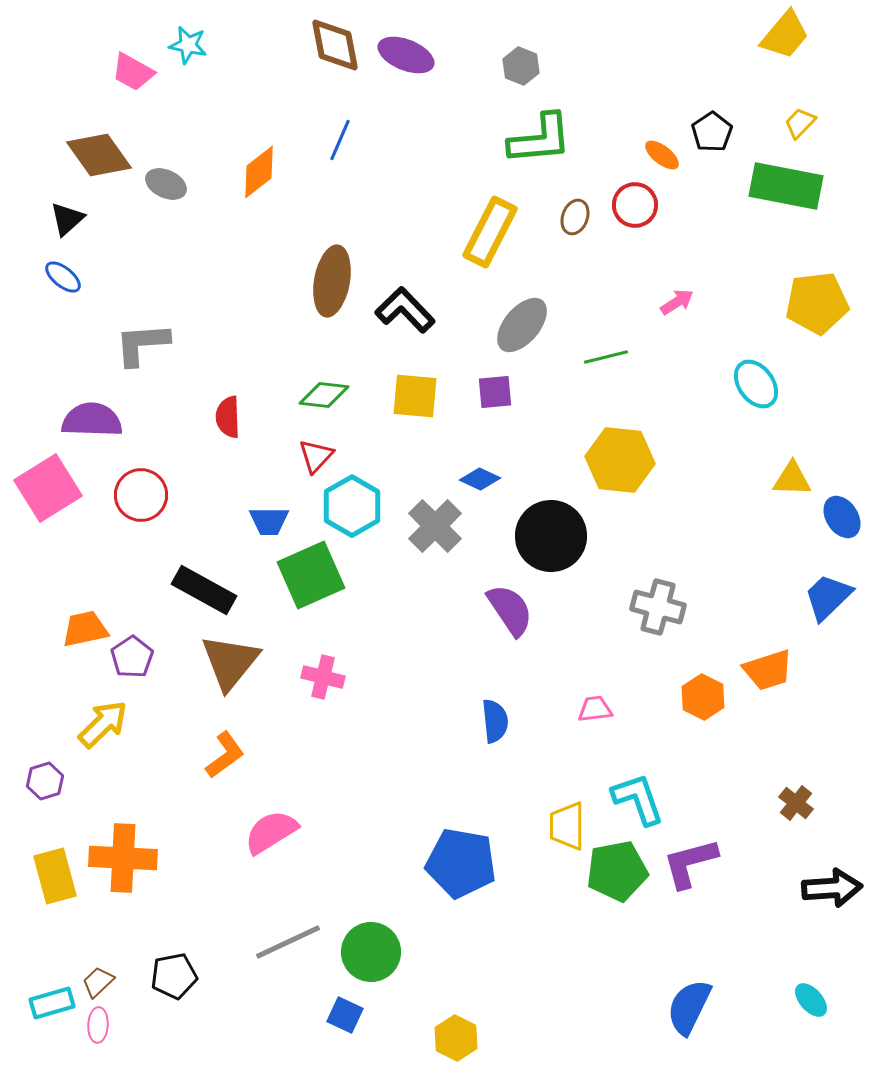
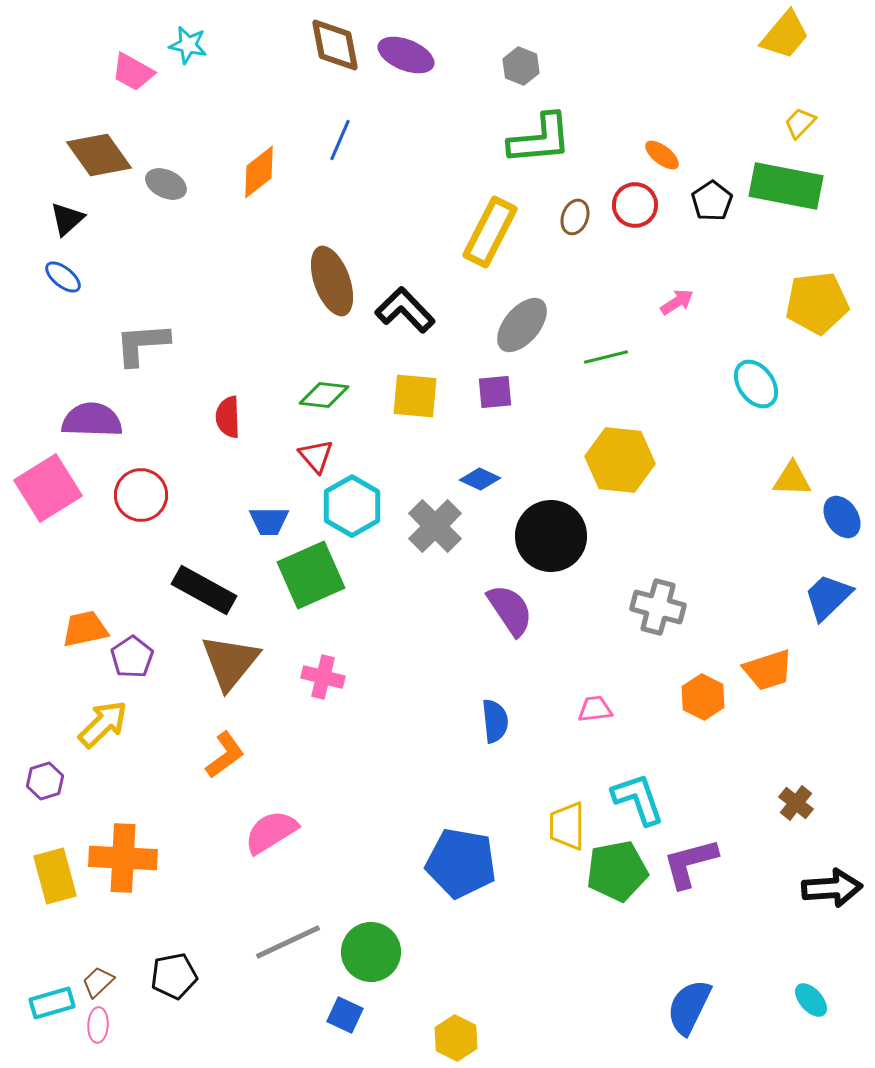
black pentagon at (712, 132): moved 69 px down
brown ellipse at (332, 281): rotated 30 degrees counterclockwise
red triangle at (316, 456): rotated 24 degrees counterclockwise
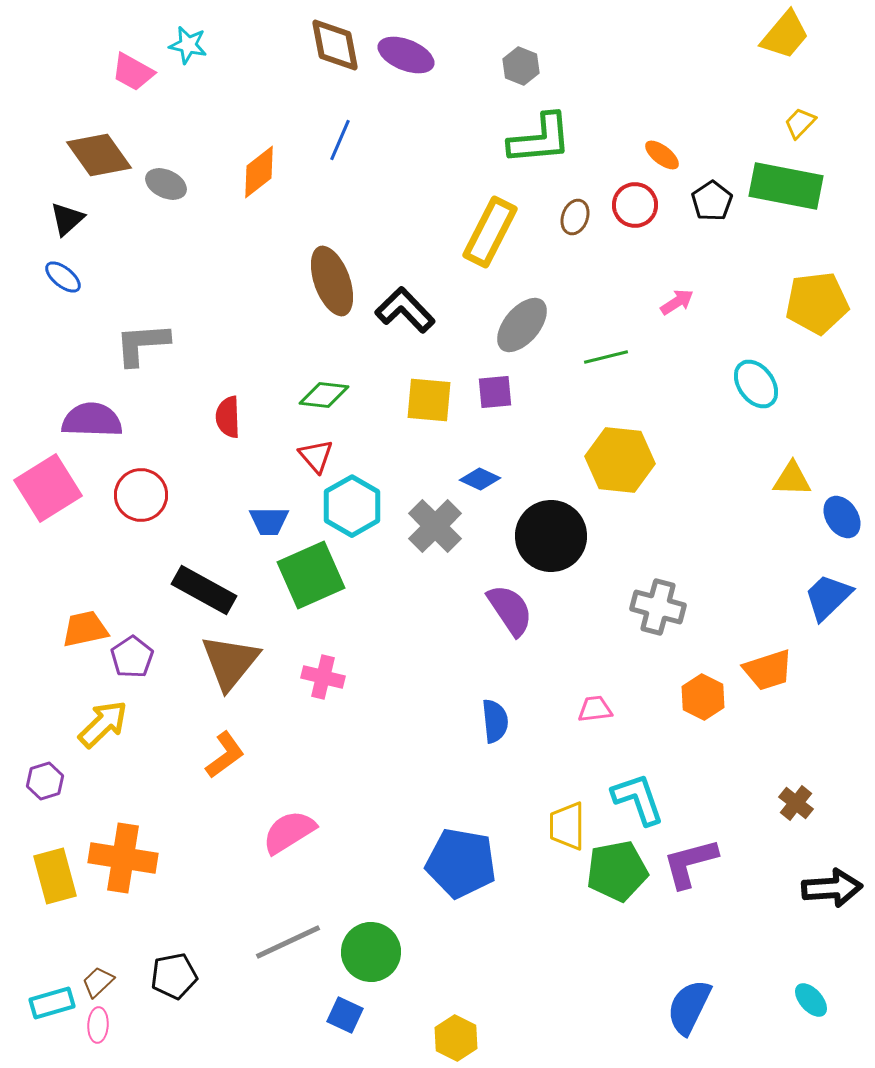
yellow square at (415, 396): moved 14 px right, 4 px down
pink semicircle at (271, 832): moved 18 px right
orange cross at (123, 858): rotated 6 degrees clockwise
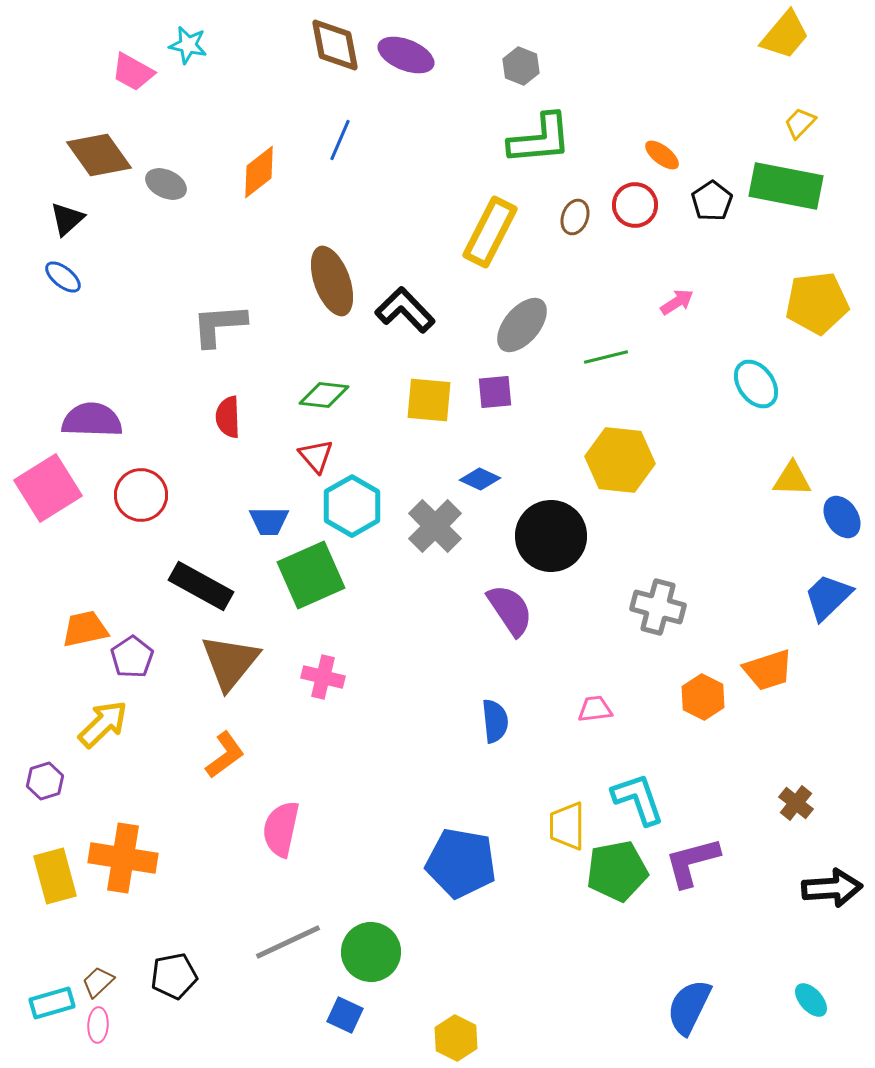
gray L-shape at (142, 344): moved 77 px right, 19 px up
black rectangle at (204, 590): moved 3 px left, 4 px up
pink semicircle at (289, 832): moved 8 px left, 3 px up; rotated 46 degrees counterclockwise
purple L-shape at (690, 863): moved 2 px right, 1 px up
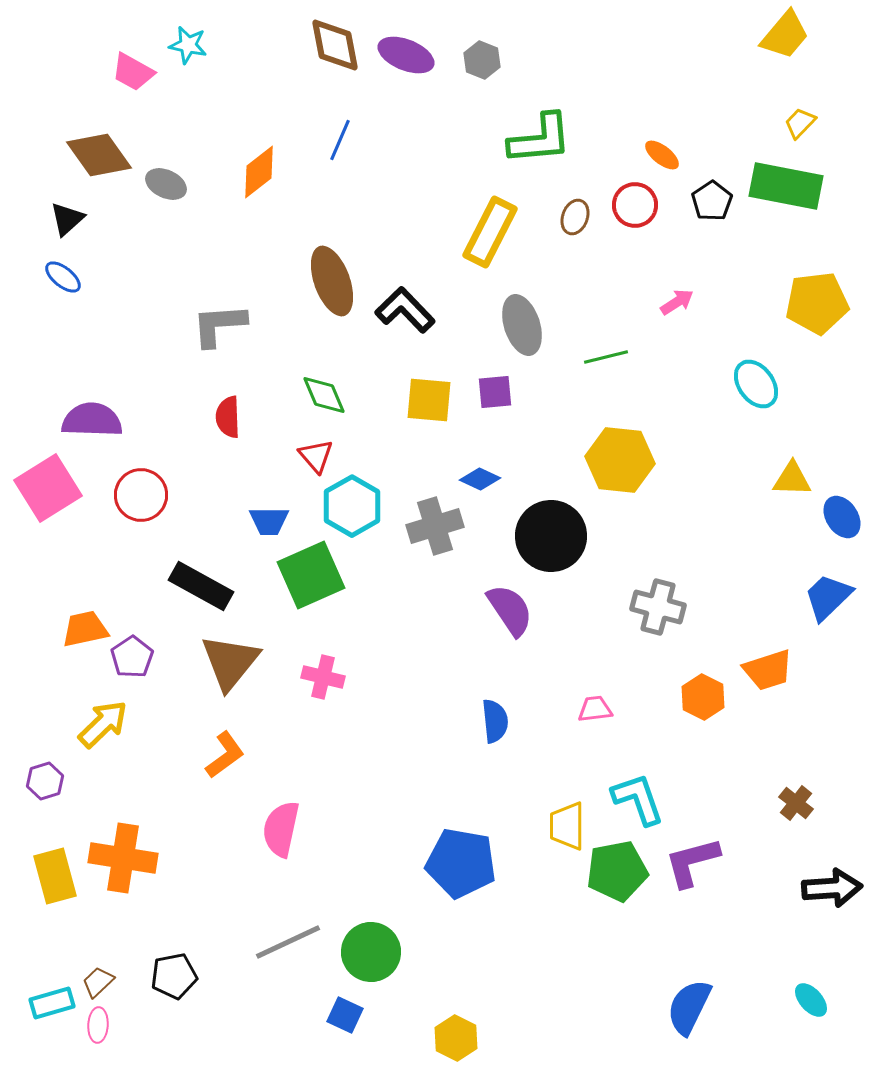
gray hexagon at (521, 66): moved 39 px left, 6 px up
gray ellipse at (522, 325): rotated 58 degrees counterclockwise
green diamond at (324, 395): rotated 60 degrees clockwise
gray cross at (435, 526): rotated 28 degrees clockwise
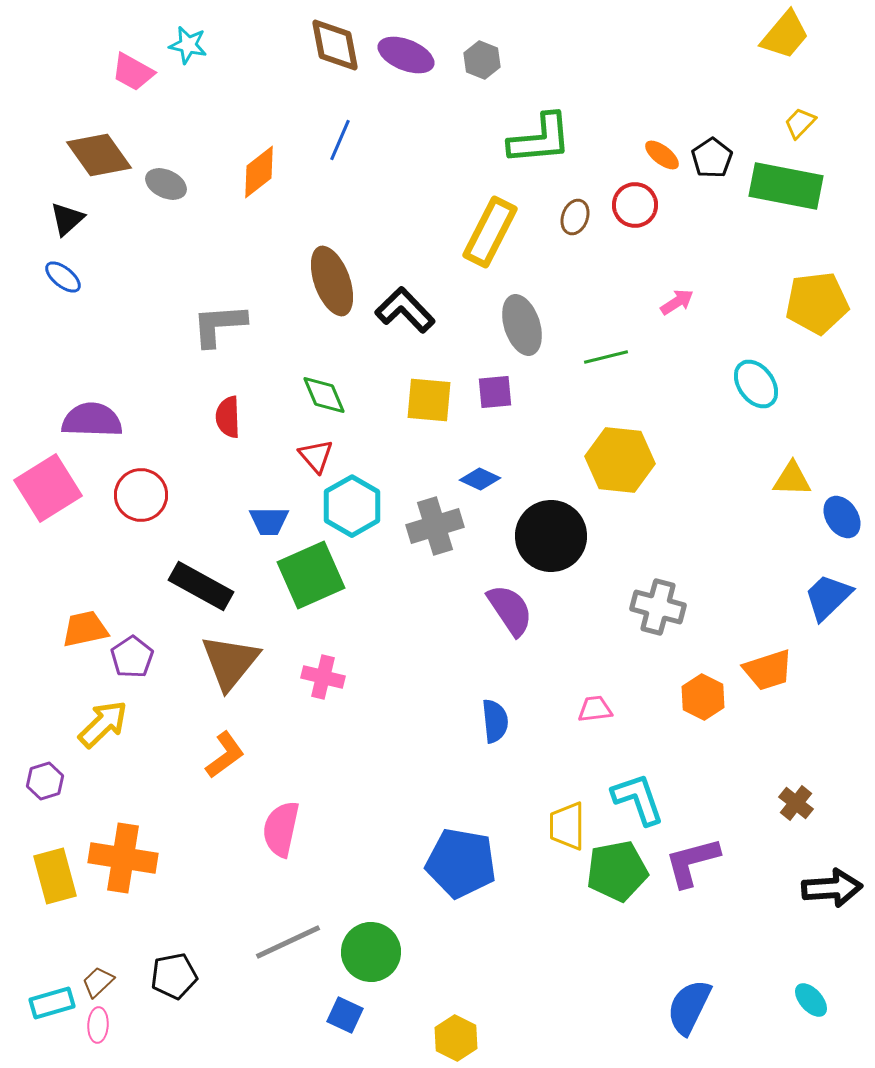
black pentagon at (712, 201): moved 43 px up
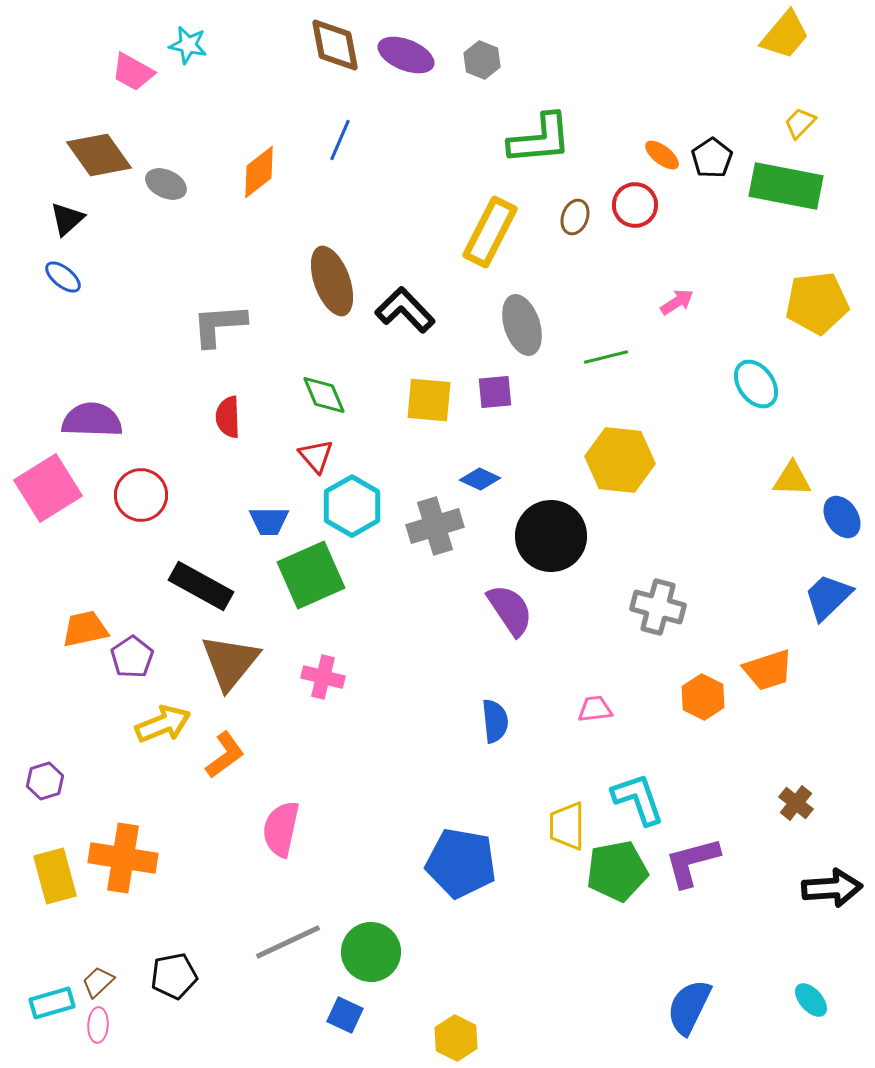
yellow arrow at (103, 724): moved 60 px right; rotated 22 degrees clockwise
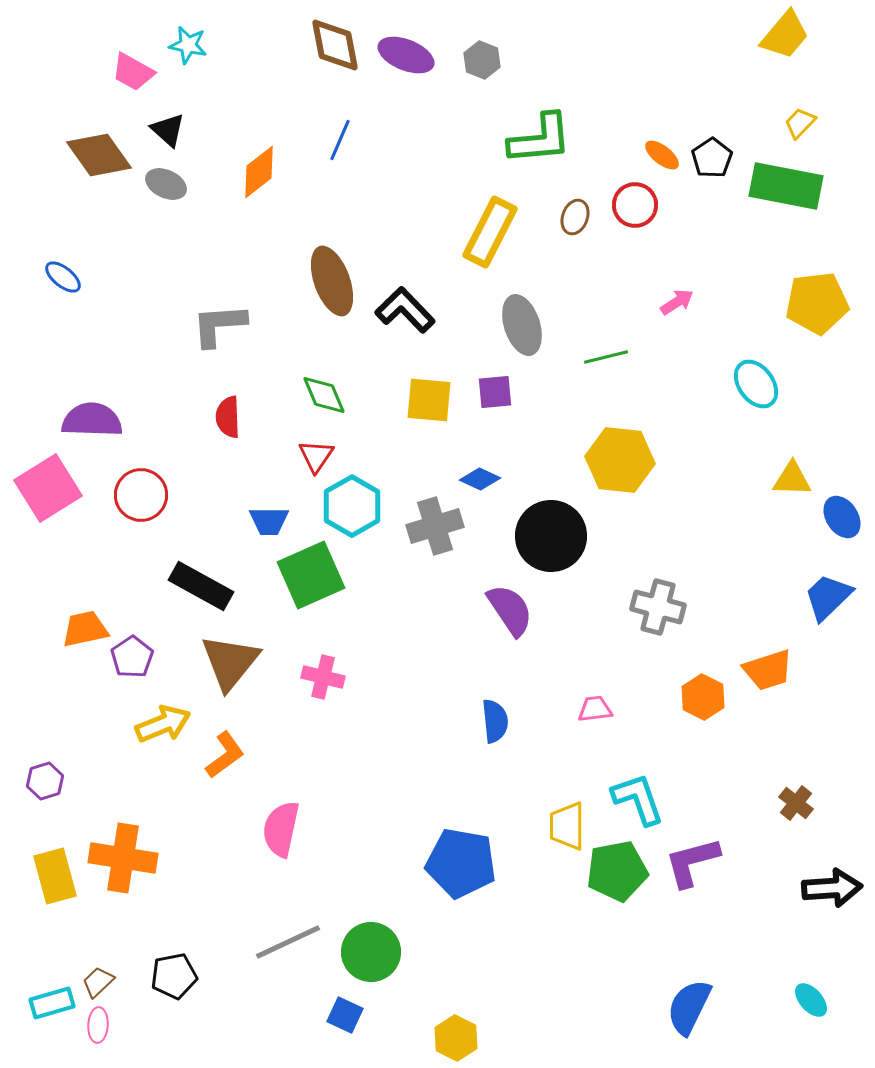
black triangle at (67, 219): moved 101 px right, 89 px up; rotated 36 degrees counterclockwise
red triangle at (316, 456): rotated 15 degrees clockwise
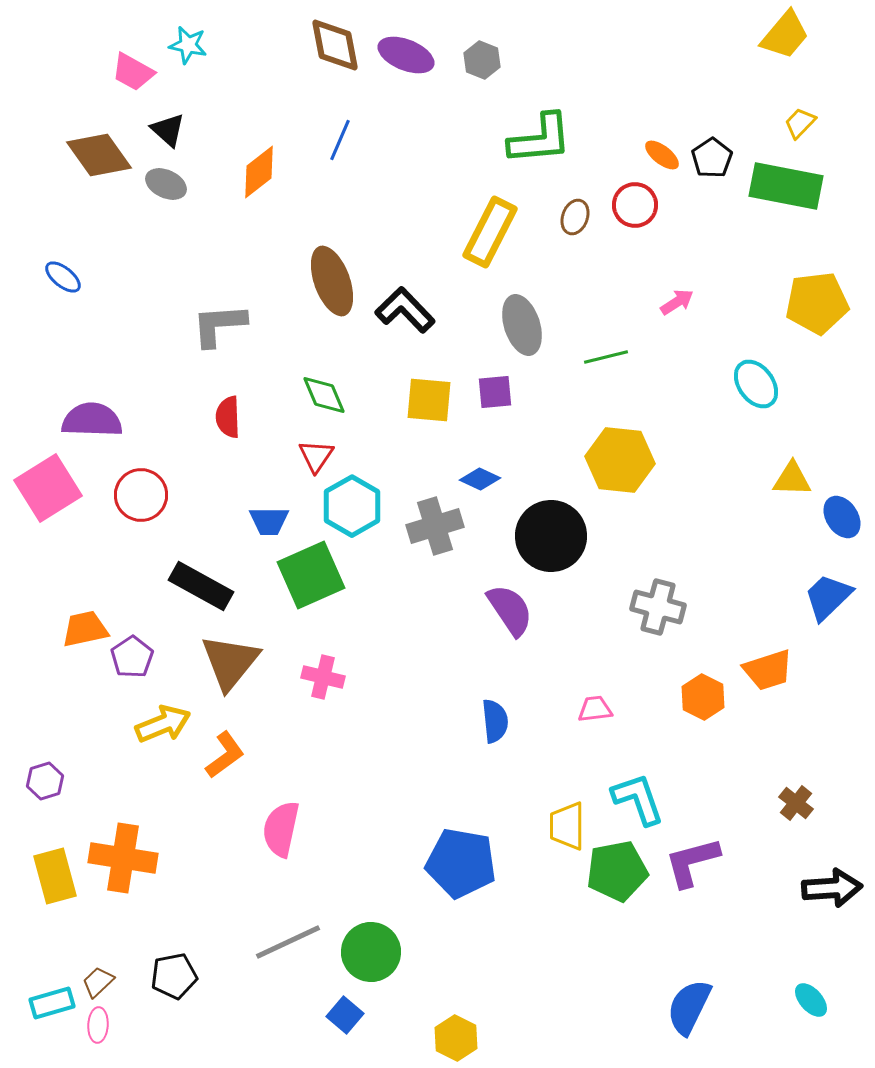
blue square at (345, 1015): rotated 15 degrees clockwise
